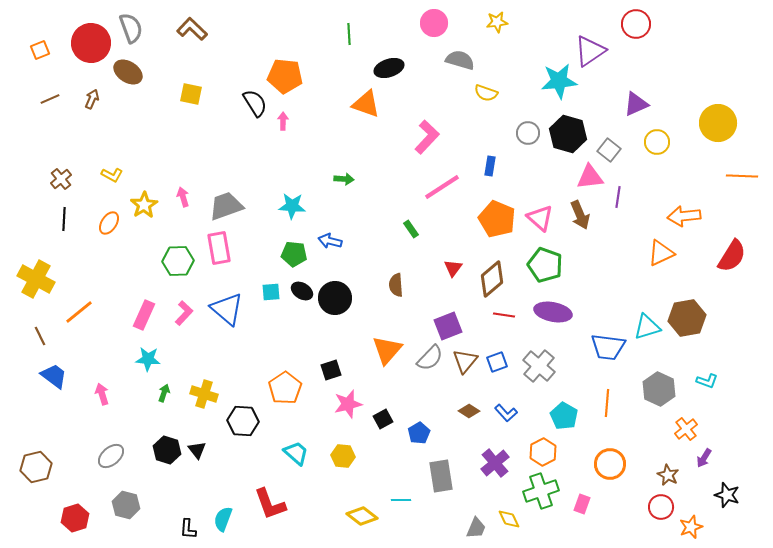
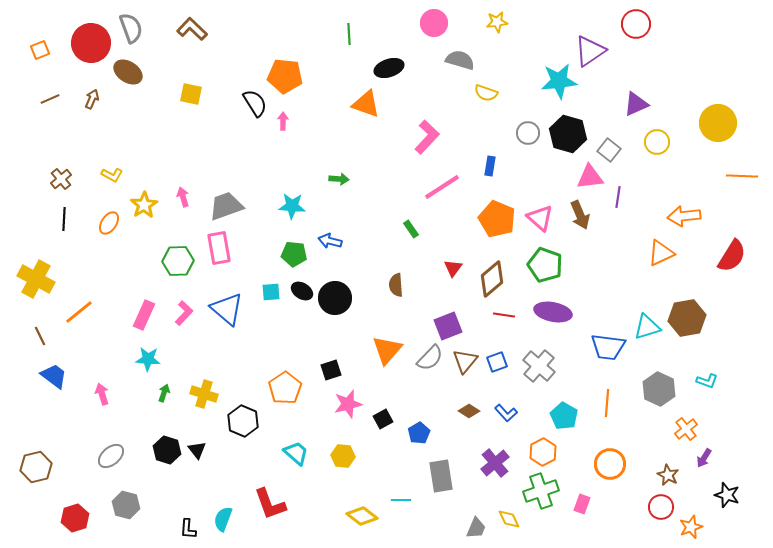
green arrow at (344, 179): moved 5 px left
black hexagon at (243, 421): rotated 20 degrees clockwise
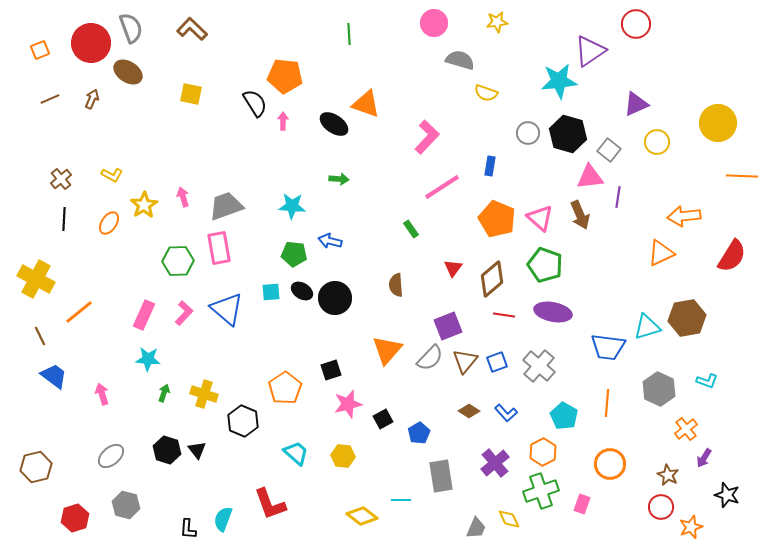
black ellipse at (389, 68): moved 55 px left, 56 px down; rotated 52 degrees clockwise
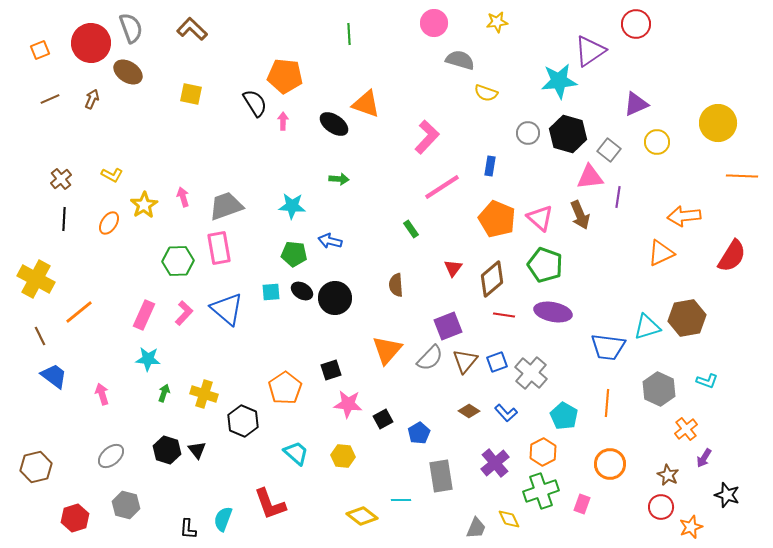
gray cross at (539, 366): moved 8 px left, 7 px down
pink star at (348, 404): rotated 20 degrees clockwise
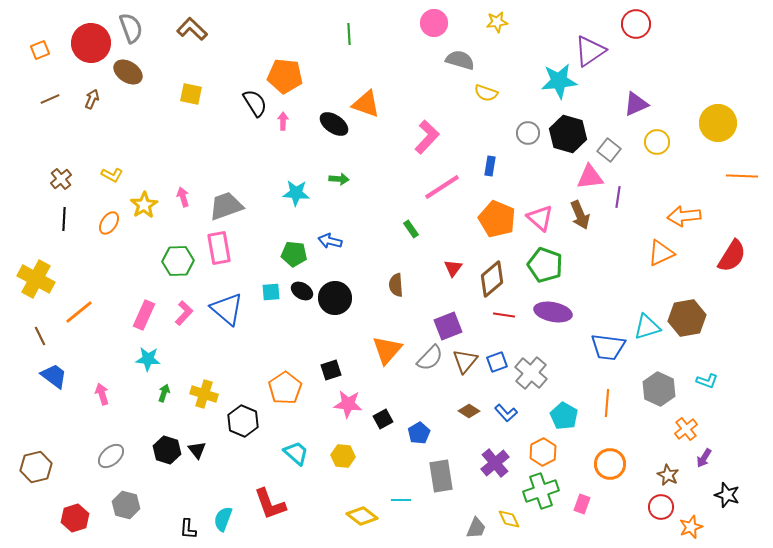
cyan star at (292, 206): moved 4 px right, 13 px up
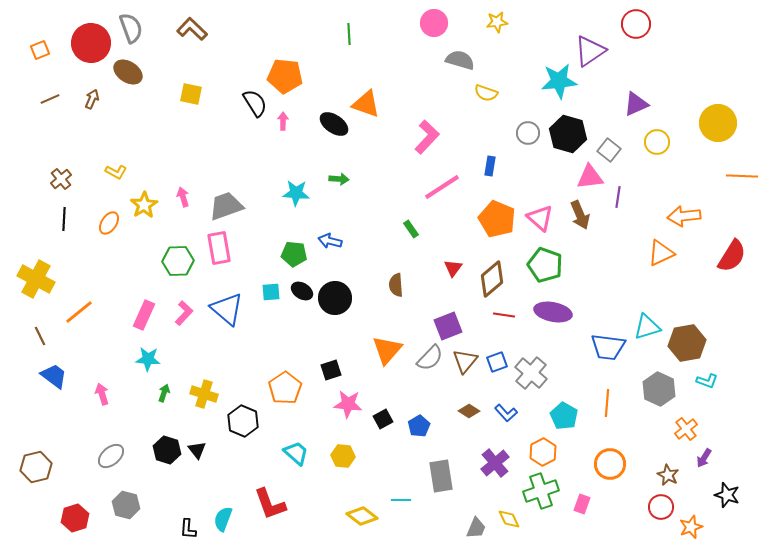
yellow L-shape at (112, 175): moved 4 px right, 3 px up
brown hexagon at (687, 318): moved 25 px down
blue pentagon at (419, 433): moved 7 px up
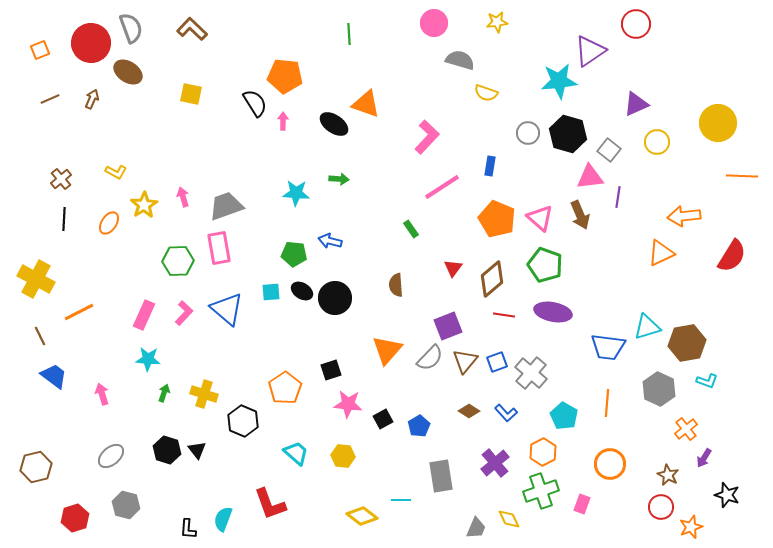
orange line at (79, 312): rotated 12 degrees clockwise
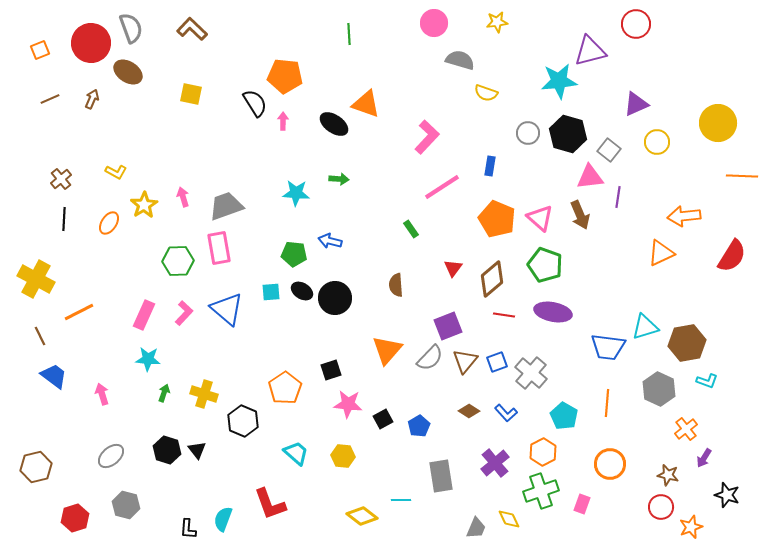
purple triangle at (590, 51): rotated 20 degrees clockwise
cyan triangle at (647, 327): moved 2 px left
brown star at (668, 475): rotated 15 degrees counterclockwise
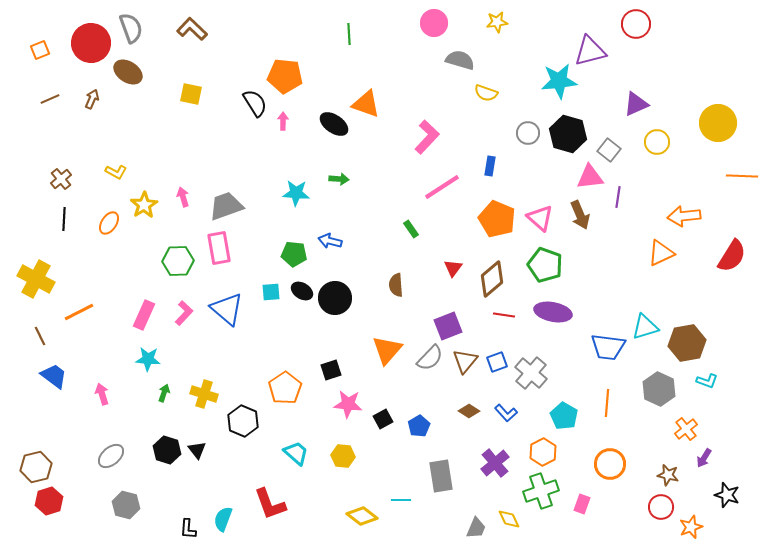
red hexagon at (75, 518): moved 26 px left, 17 px up
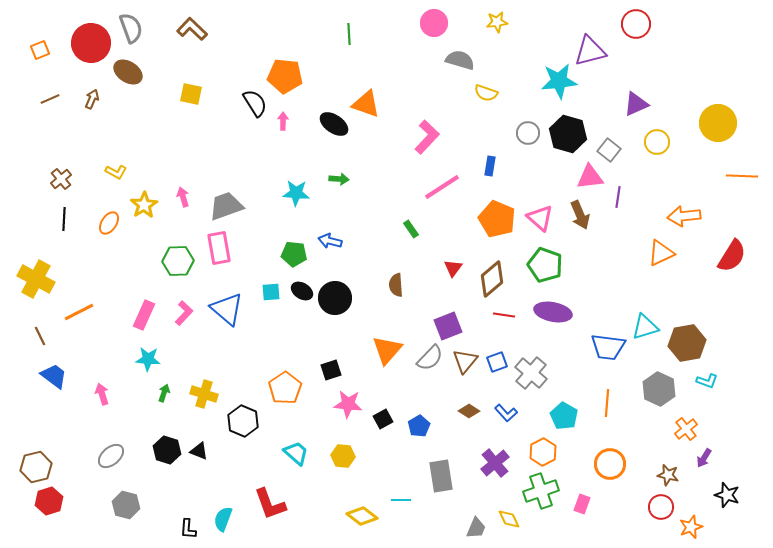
black triangle at (197, 450): moved 2 px right, 1 px down; rotated 30 degrees counterclockwise
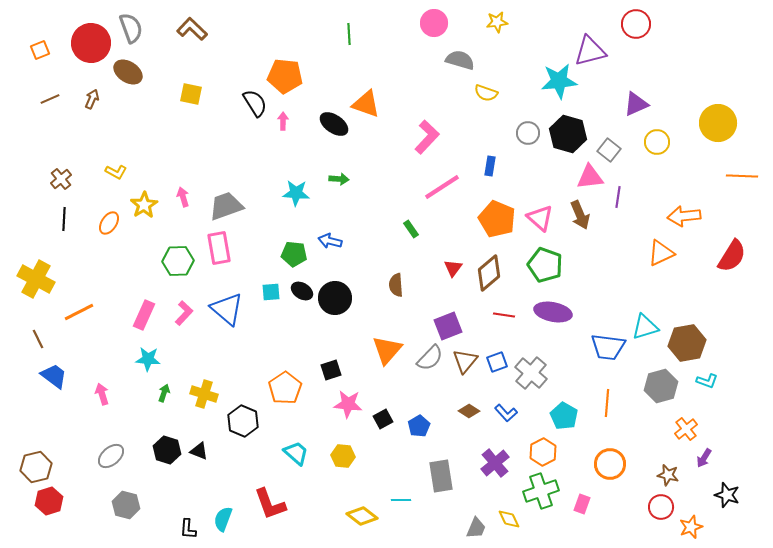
brown diamond at (492, 279): moved 3 px left, 6 px up
brown line at (40, 336): moved 2 px left, 3 px down
gray hexagon at (659, 389): moved 2 px right, 3 px up; rotated 20 degrees clockwise
